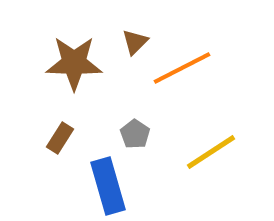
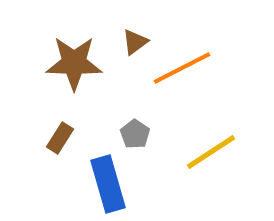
brown triangle: rotated 8 degrees clockwise
blue rectangle: moved 2 px up
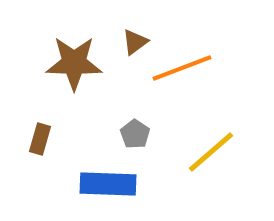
orange line: rotated 6 degrees clockwise
brown rectangle: moved 20 px left, 1 px down; rotated 16 degrees counterclockwise
yellow line: rotated 8 degrees counterclockwise
blue rectangle: rotated 72 degrees counterclockwise
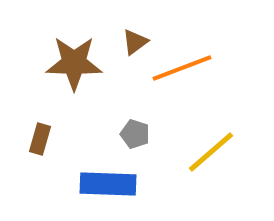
gray pentagon: rotated 16 degrees counterclockwise
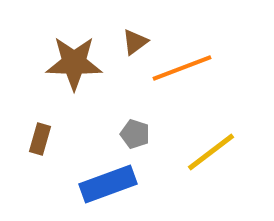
yellow line: rotated 4 degrees clockwise
blue rectangle: rotated 22 degrees counterclockwise
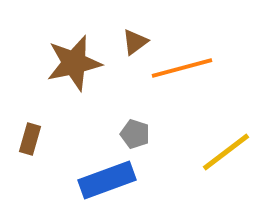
brown star: rotated 14 degrees counterclockwise
orange line: rotated 6 degrees clockwise
brown rectangle: moved 10 px left
yellow line: moved 15 px right
blue rectangle: moved 1 px left, 4 px up
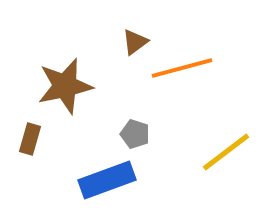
brown star: moved 9 px left, 23 px down
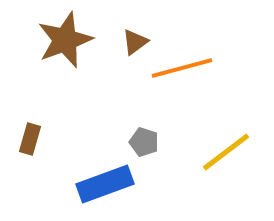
brown star: moved 46 px up; rotated 8 degrees counterclockwise
gray pentagon: moved 9 px right, 8 px down
blue rectangle: moved 2 px left, 4 px down
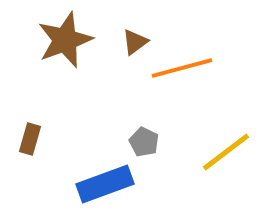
gray pentagon: rotated 8 degrees clockwise
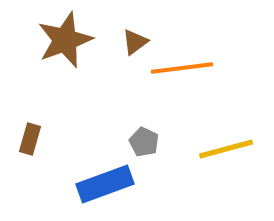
orange line: rotated 8 degrees clockwise
yellow line: moved 3 px up; rotated 22 degrees clockwise
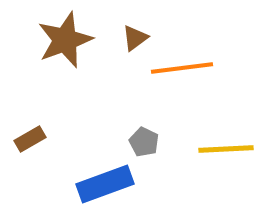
brown triangle: moved 4 px up
brown rectangle: rotated 44 degrees clockwise
yellow line: rotated 12 degrees clockwise
